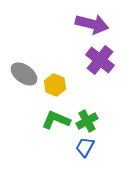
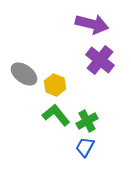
green L-shape: moved 5 px up; rotated 28 degrees clockwise
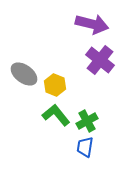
blue trapezoid: rotated 20 degrees counterclockwise
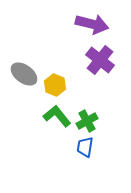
green L-shape: moved 1 px right, 1 px down
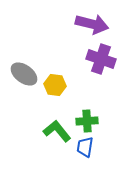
purple cross: moved 1 px right, 1 px up; rotated 20 degrees counterclockwise
yellow hexagon: rotated 15 degrees counterclockwise
green L-shape: moved 15 px down
green cross: rotated 25 degrees clockwise
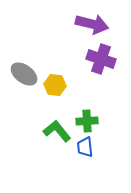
blue trapezoid: rotated 15 degrees counterclockwise
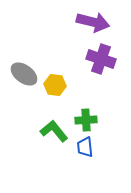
purple arrow: moved 1 px right, 2 px up
green cross: moved 1 px left, 1 px up
green L-shape: moved 3 px left
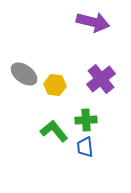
purple cross: moved 20 px down; rotated 32 degrees clockwise
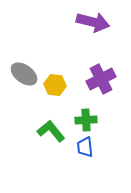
purple cross: rotated 12 degrees clockwise
green L-shape: moved 3 px left
